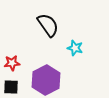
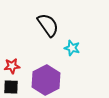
cyan star: moved 3 px left
red star: moved 3 px down
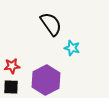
black semicircle: moved 3 px right, 1 px up
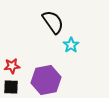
black semicircle: moved 2 px right, 2 px up
cyan star: moved 1 px left, 3 px up; rotated 21 degrees clockwise
purple hexagon: rotated 16 degrees clockwise
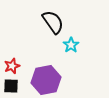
red star: rotated 14 degrees counterclockwise
black square: moved 1 px up
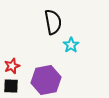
black semicircle: rotated 25 degrees clockwise
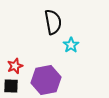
red star: moved 3 px right
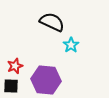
black semicircle: moved 1 px left; rotated 55 degrees counterclockwise
purple hexagon: rotated 16 degrees clockwise
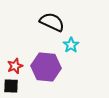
purple hexagon: moved 13 px up
